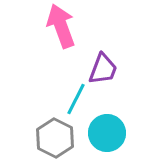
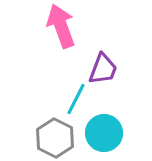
cyan circle: moved 3 px left
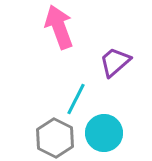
pink arrow: moved 2 px left, 1 px down
purple trapezoid: moved 12 px right, 7 px up; rotated 152 degrees counterclockwise
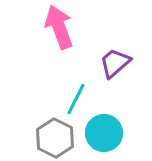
purple trapezoid: moved 1 px down
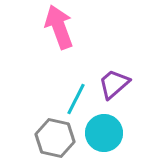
purple trapezoid: moved 1 px left, 21 px down
gray hexagon: rotated 15 degrees counterclockwise
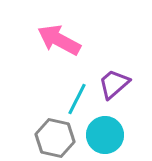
pink arrow: moved 13 px down; rotated 42 degrees counterclockwise
cyan line: moved 1 px right
cyan circle: moved 1 px right, 2 px down
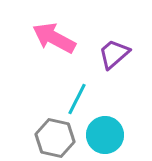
pink arrow: moved 5 px left, 2 px up
purple trapezoid: moved 30 px up
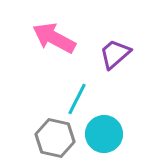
purple trapezoid: moved 1 px right
cyan circle: moved 1 px left, 1 px up
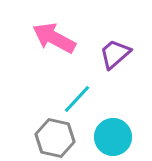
cyan line: rotated 16 degrees clockwise
cyan circle: moved 9 px right, 3 px down
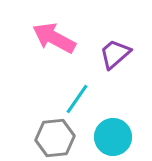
cyan line: rotated 8 degrees counterclockwise
gray hexagon: rotated 18 degrees counterclockwise
